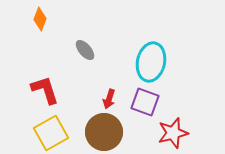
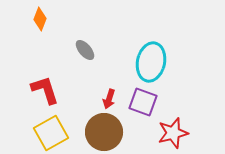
purple square: moved 2 px left
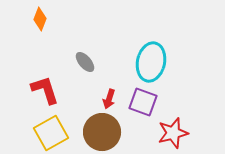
gray ellipse: moved 12 px down
brown circle: moved 2 px left
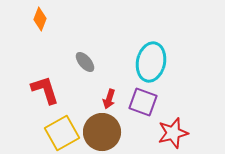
yellow square: moved 11 px right
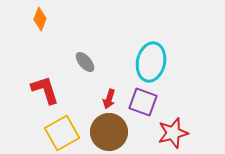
brown circle: moved 7 px right
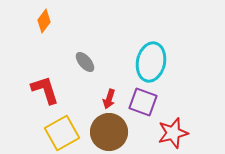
orange diamond: moved 4 px right, 2 px down; rotated 15 degrees clockwise
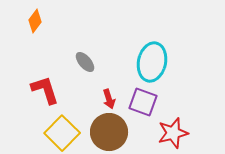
orange diamond: moved 9 px left
cyan ellipse: moved 1 px right
red arrow: rotated 36 degrees counterclockwise
yellow square: rotated 16 degrees counterclockwise
